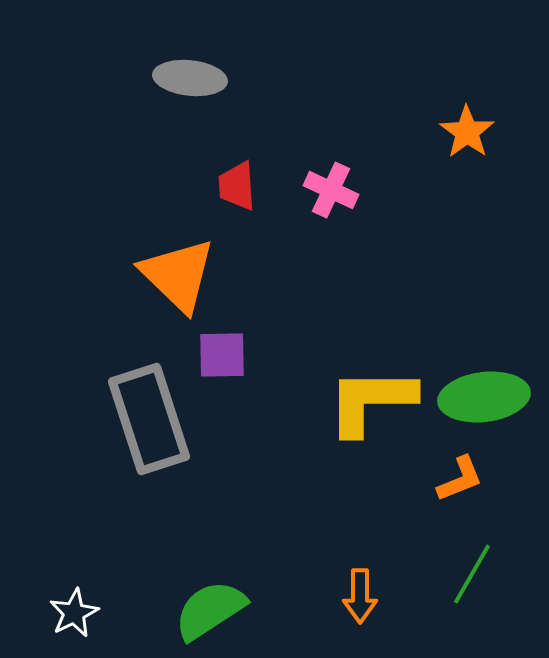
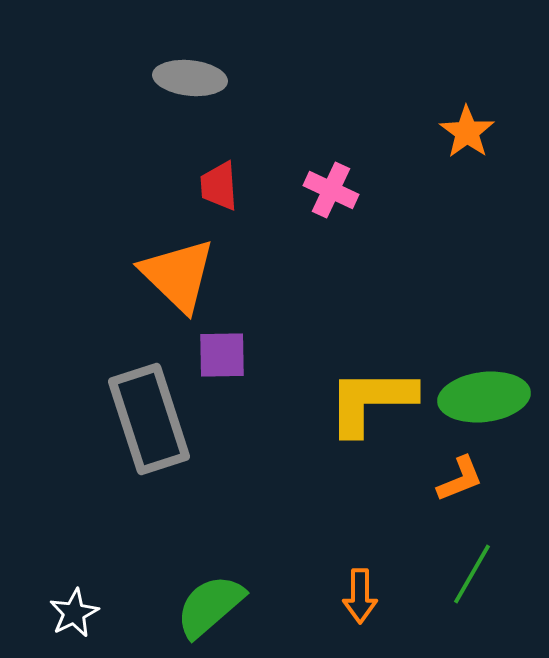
red trapezoid: moved 18 px left
green semicircle: moved 4 px up; rotated 8 degrees counterclockwise
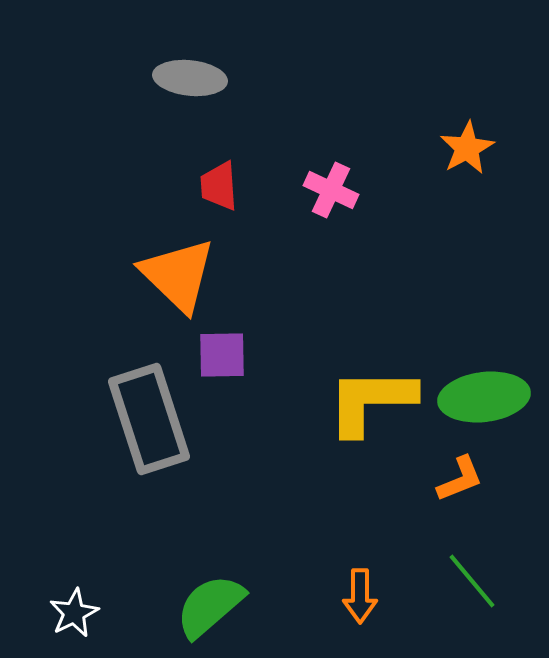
orange star: moved 16 px down; rotated 8 degrees clockwise
green line: moved 7 px down; rotated 70 degrees counterclockwise
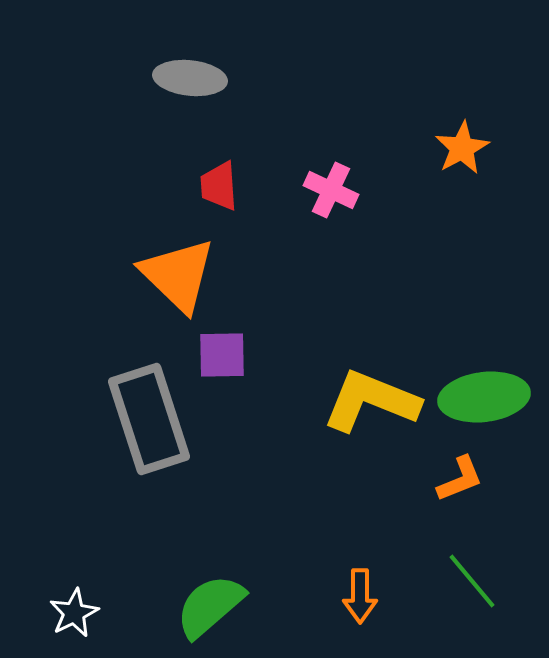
orange star: moved 5 px left
yellow L-shape: rotated 22 degrees clockwise
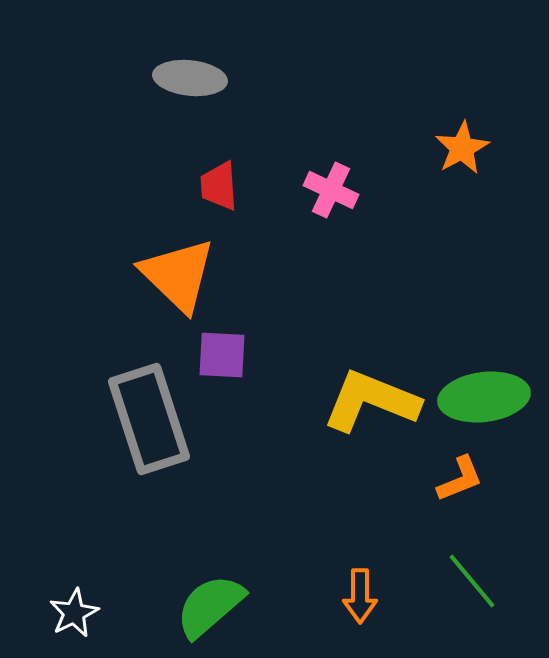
purple square: rotated 4 degrees clockwise
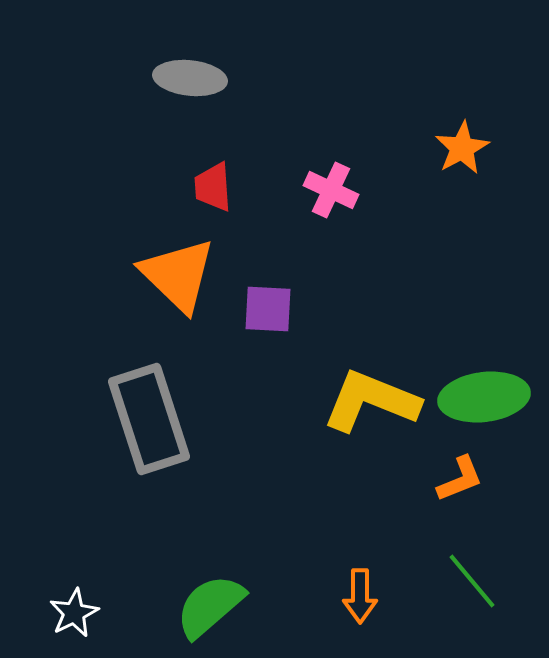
red trapezoid: moved 6 px left, 1 px down
purple square: moved 46 px right, 46 px up
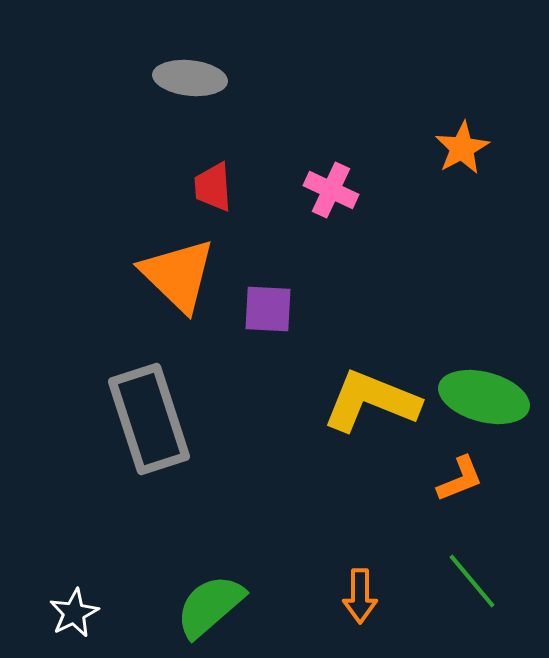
green ellipse: rotated 22 degrees clockwise
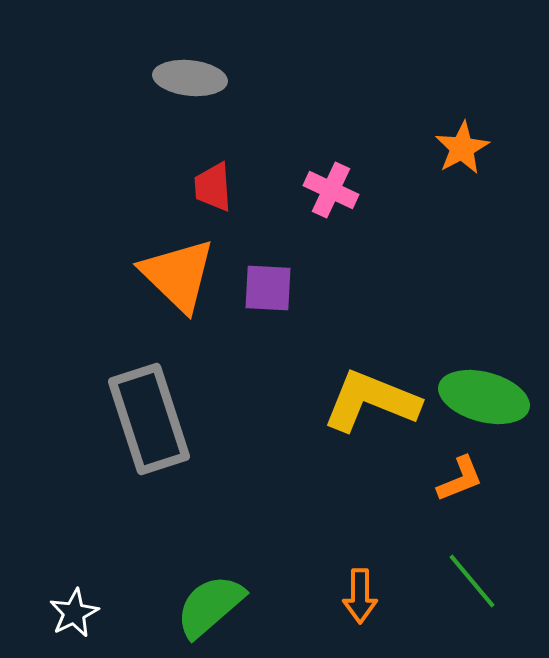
purple square: moved 21 px up
